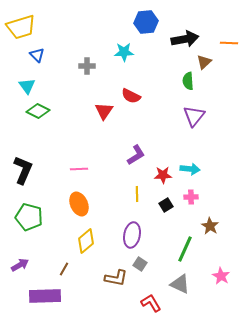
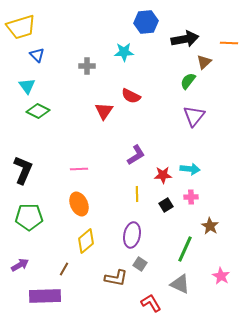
green semicircle: rotated 42 degrees clockwise
green pentagon: rotated 16 degrees counterclockwise
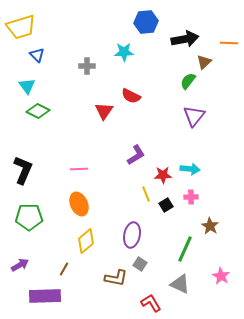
yellow line: moved 9 px right; rotated 21 degrees counterclockwise
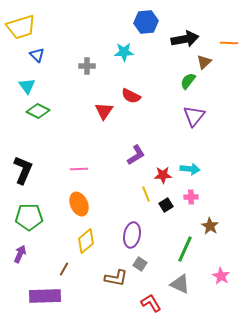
purple arrow: moved 11 px up; rotated 36 degrees counterclockwise
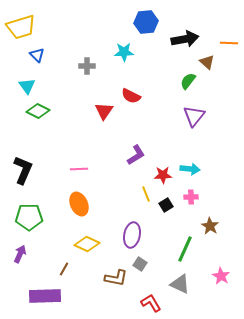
brown triangle: moved 3 px right; rotated 35 degrees counterclockwise
yellow diamond: moved 1 px right, 3 px down; rotated 65 degrees clockwise
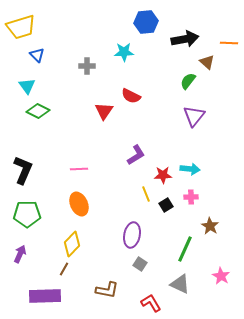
green pentagon: moved 2 px left, 3 px up
yellow diamond: moved 15 px left; rotated 70 degrees counterclockwise
brown L-shape: moved 9 px left, 12 px down
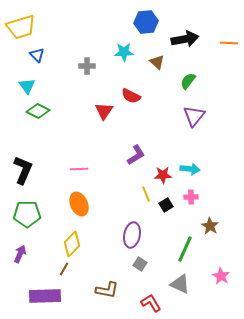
brown triangle: moved 50 px left
